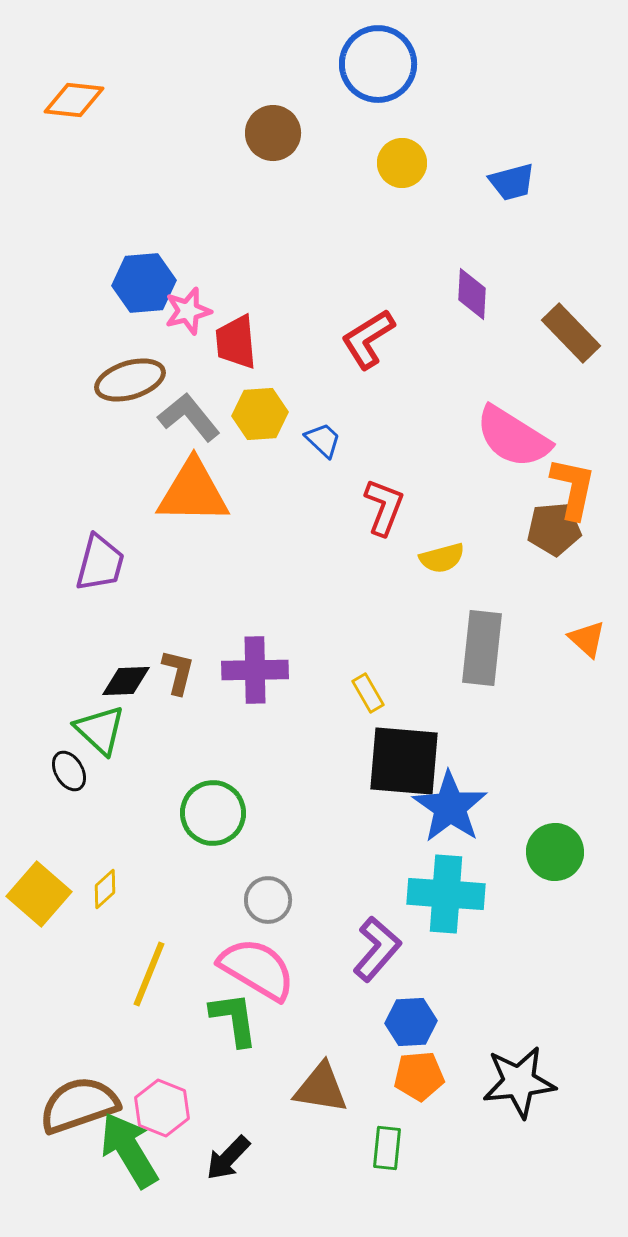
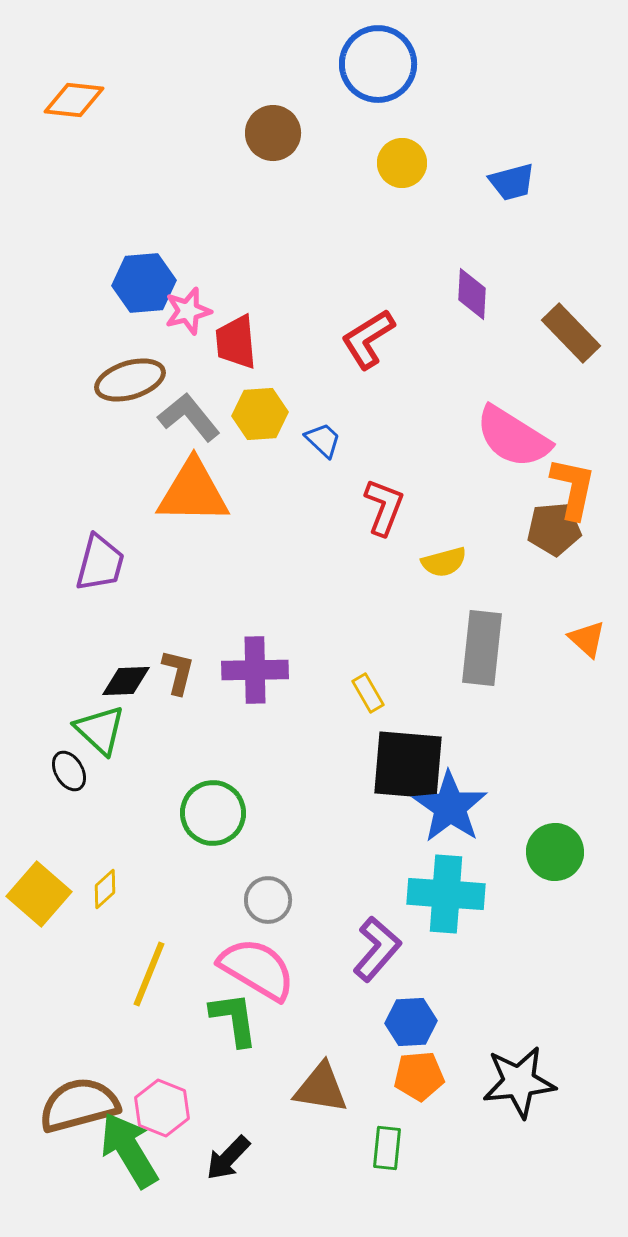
yellow semicircle at (442, 558): moved 2 px right, 4 px down
black square at (404, 761): moved 4 px right, 4 px down
brown semicircle at (79, 1105): rotated 4 degrees clockwise
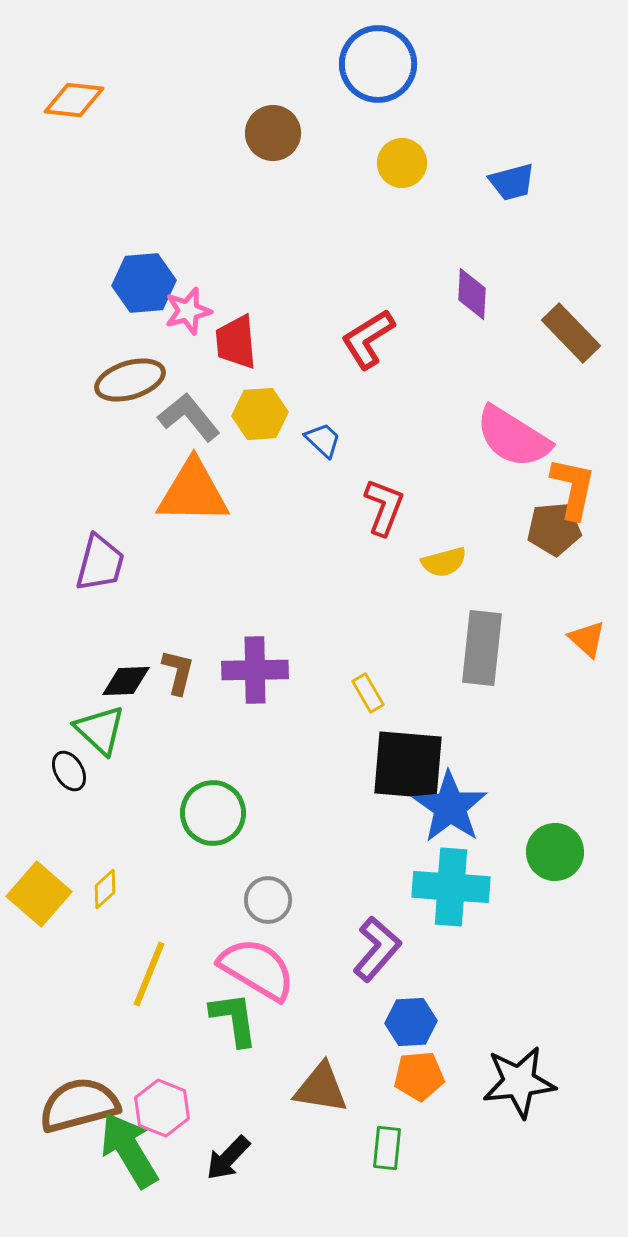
cyan cross at (446, 894): moved 5 px right, 7 px up
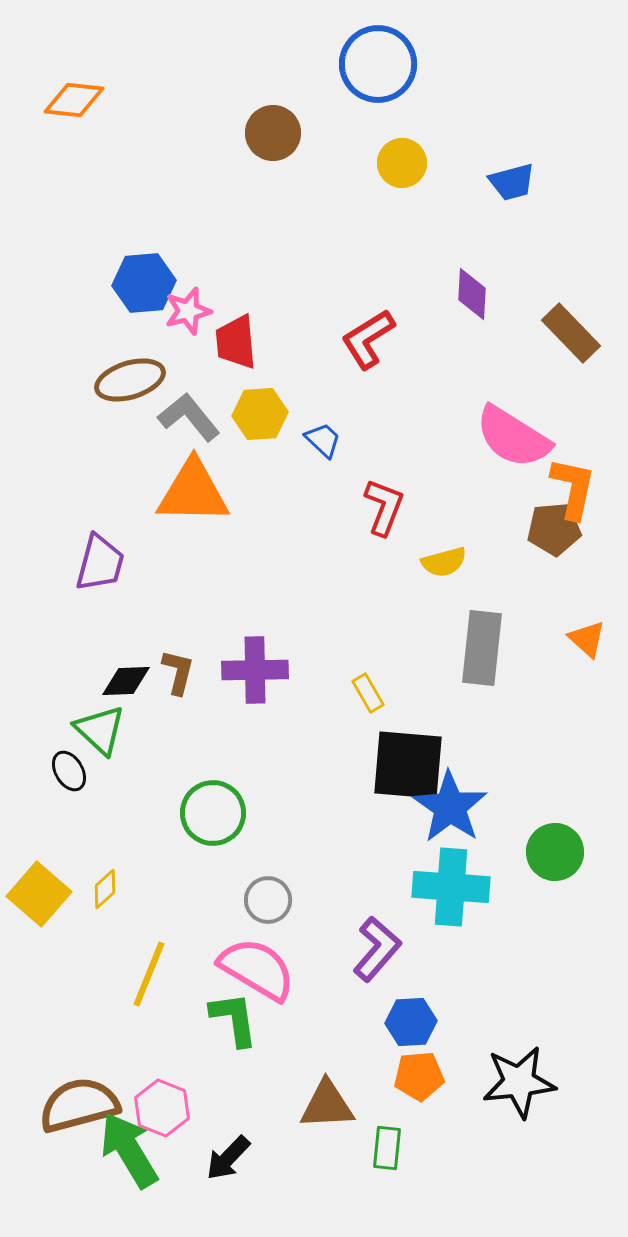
brown triangle at (321, 1088): moved 6 px right, 17 px down; rotated 12 degrees counterclockwise
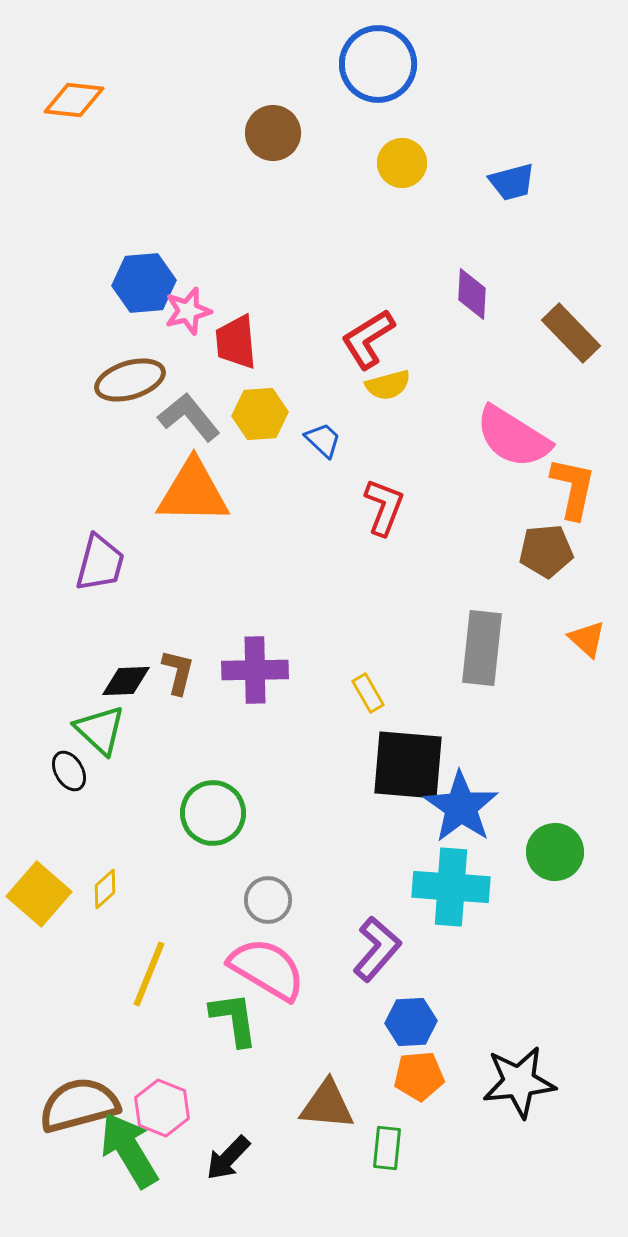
brown pentagon at (554, 529): moved 8 px left, 22 px down
yellow semicircle at (444, 562): moved 56 px left, 177 px up
blue star at (450, 807): moved 11 px right
pink semicircle at (257, 969): moved 10 px right
brown triangle at (327, 1105): rotated 8 degrees clockwise
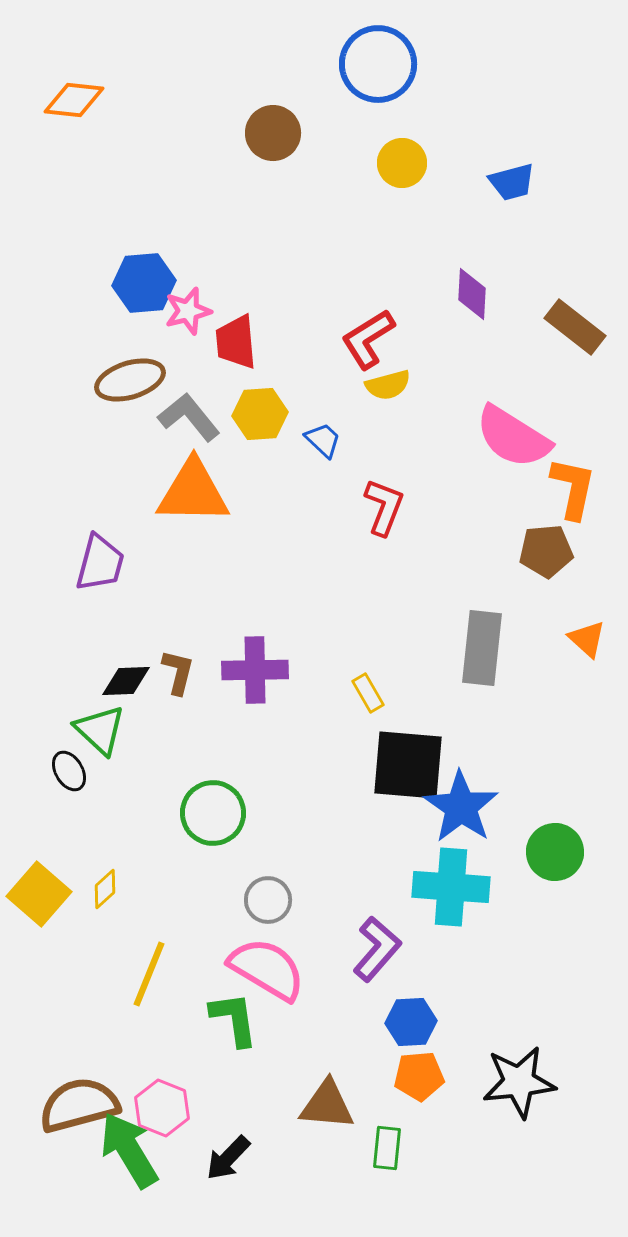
brown rectangle at (571, 333): moved 4 px right, 6 px up; rotated 8 degrees counterclockwise
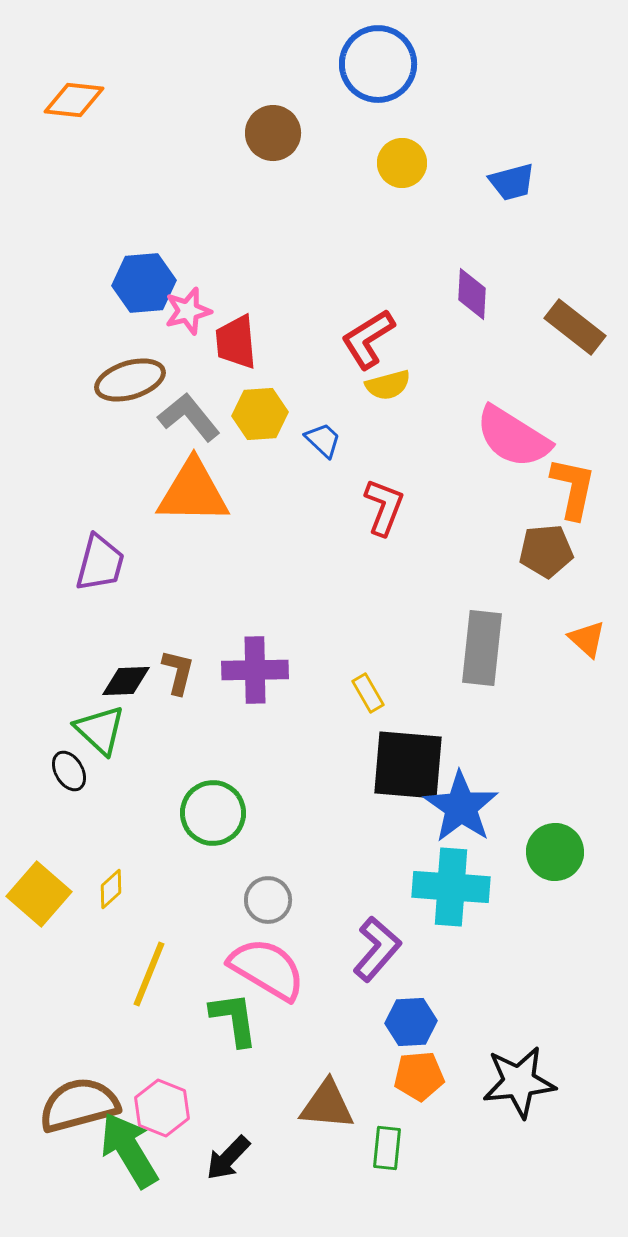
yellow diamond at (105, 889): moved 6 px right
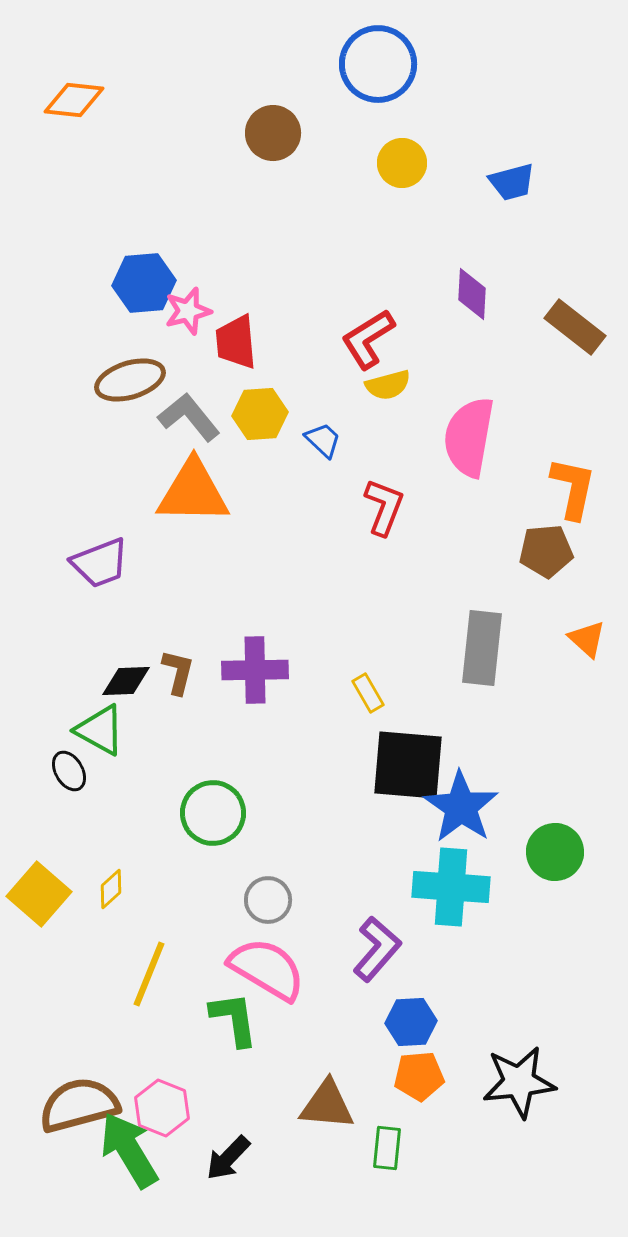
pink semicircle at (513, 437): moved 44 px left; rotated 68 degrees clockwise
purple trapezoid at (100, 563): rotated 54 degrees clockwise
green triangle at (100, 730): rotated 14 degrees counterclockwise
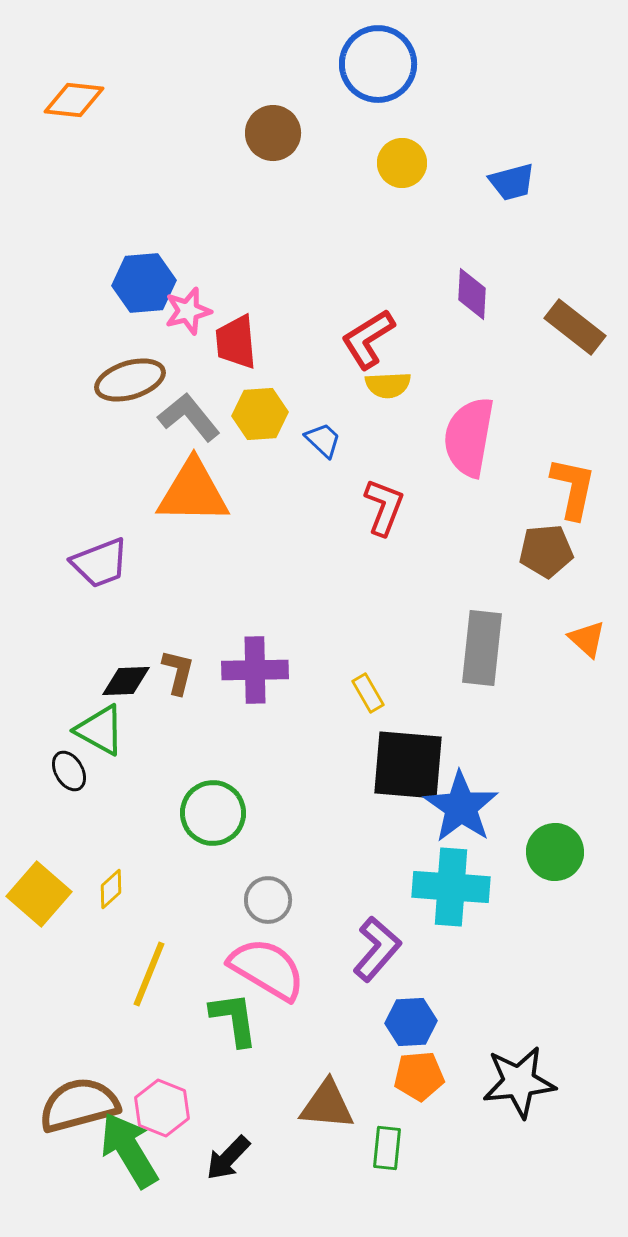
yellow semicircle at (388, 385): rotated 12 degrees clockwise
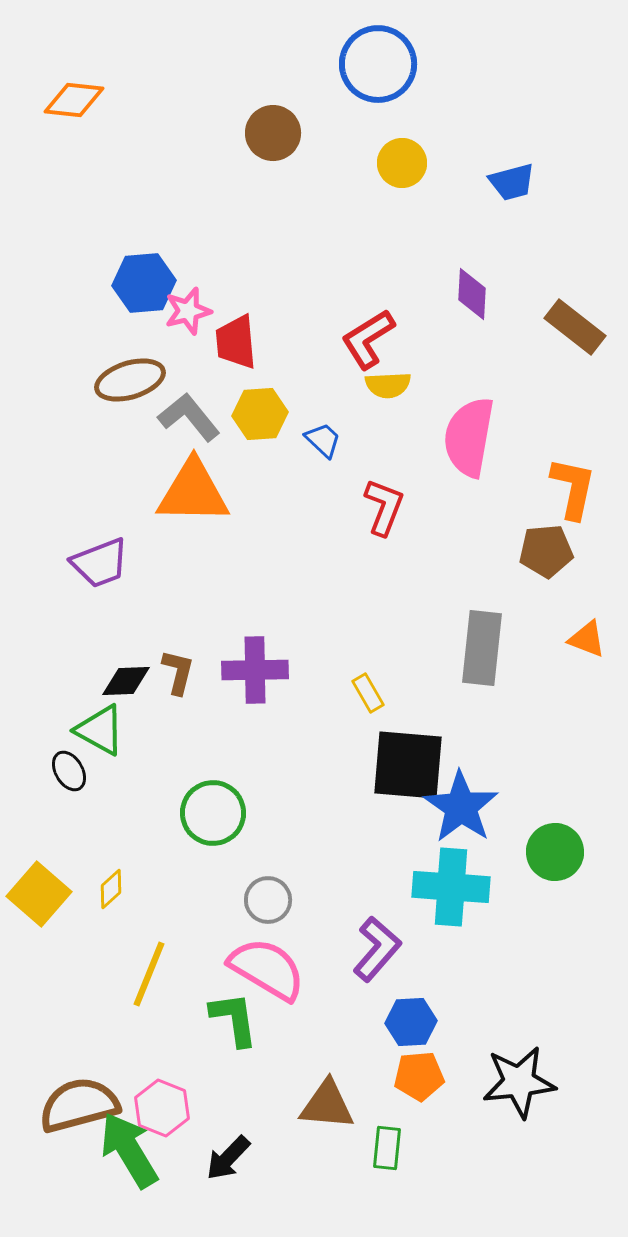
orange triangle at (587, 639): rotated 21 degrees counterclockwise
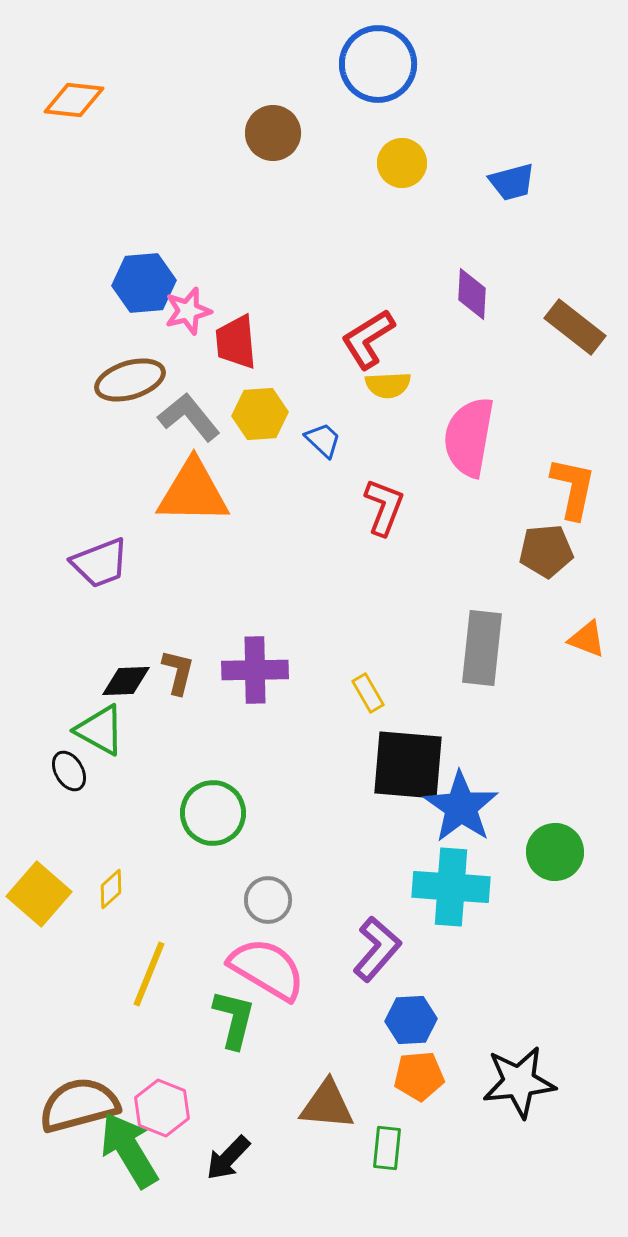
green L-shape at (234, 1019): rotated 22 degrees clockwise
blue hexagon at (411, 1022): moved 2 px up
